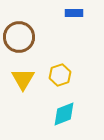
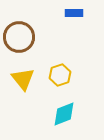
yellow triangle: rotated 10 degrees counterclockwise
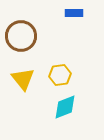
brown circle: moved 2 px right, 1 px up
yellow hexagon: rotated 10 degrees clockwise
cyan diamond: moved 1 px right, 7 px up
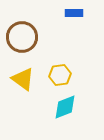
brown circle: moved 1 px right, 1 px down
yellow triangle: rotated 15 degrees counterclockwise
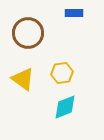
brown circle: moved 6 px right, 4 px up
yellow hexagon: moved 2 px right, 2 px up
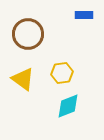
blue rectangle: moved 10 px right, 2 px down
brown circle: moved 1 px down
cyan diamond: moved 3 px right, 1 px up
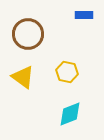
yellow hexagon: moved 5 px right, 1 px up; rotated 20 degrees clockwise
yellow triangle: moved 2 px up
cyan diamond: moved 2 px right, 8 px down
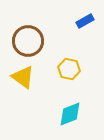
blue rectangle: moved 1 px right, 6 px down; rotated 30 degrees counterclockwise
brown circle: moved 7 px down
yellow hexagon: moved 2 px right, 3 px up
